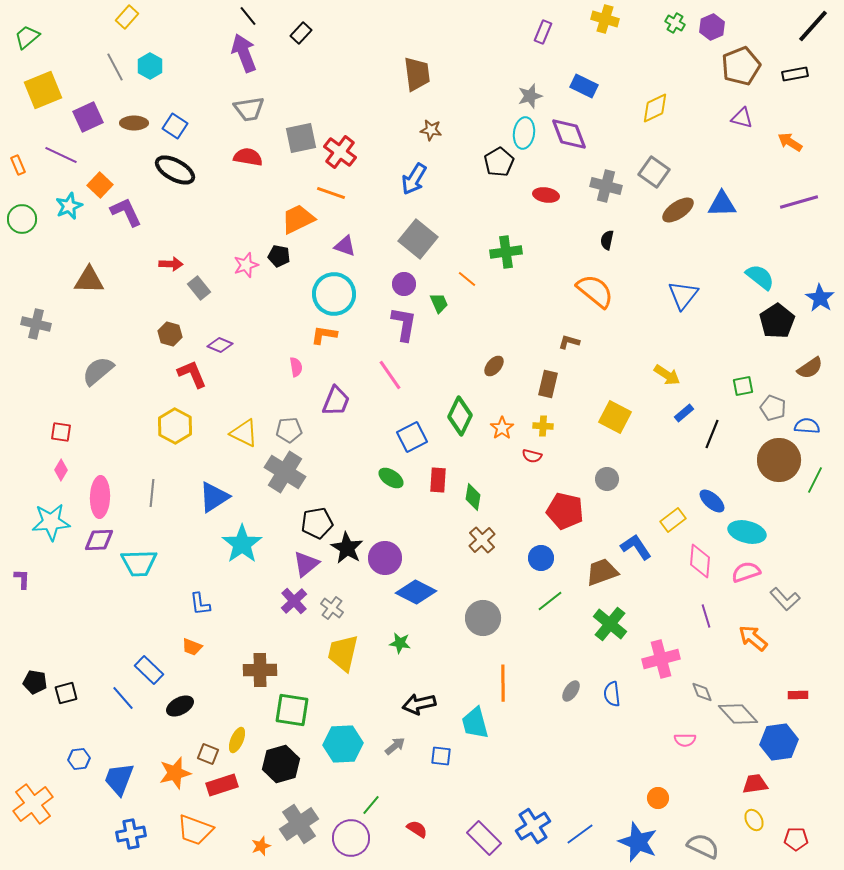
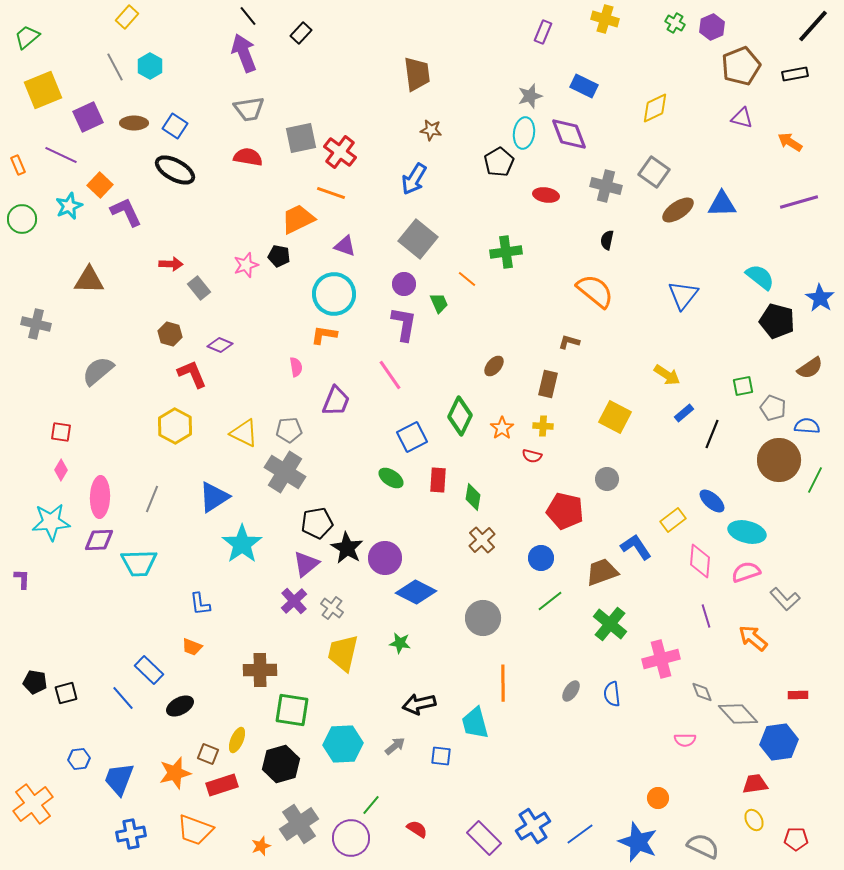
black pentagon at (777, 321): rotated 24 degrees counterclockwise
gray line at (152, 493): moved 6 px down; rotated 16 degrees clockwise
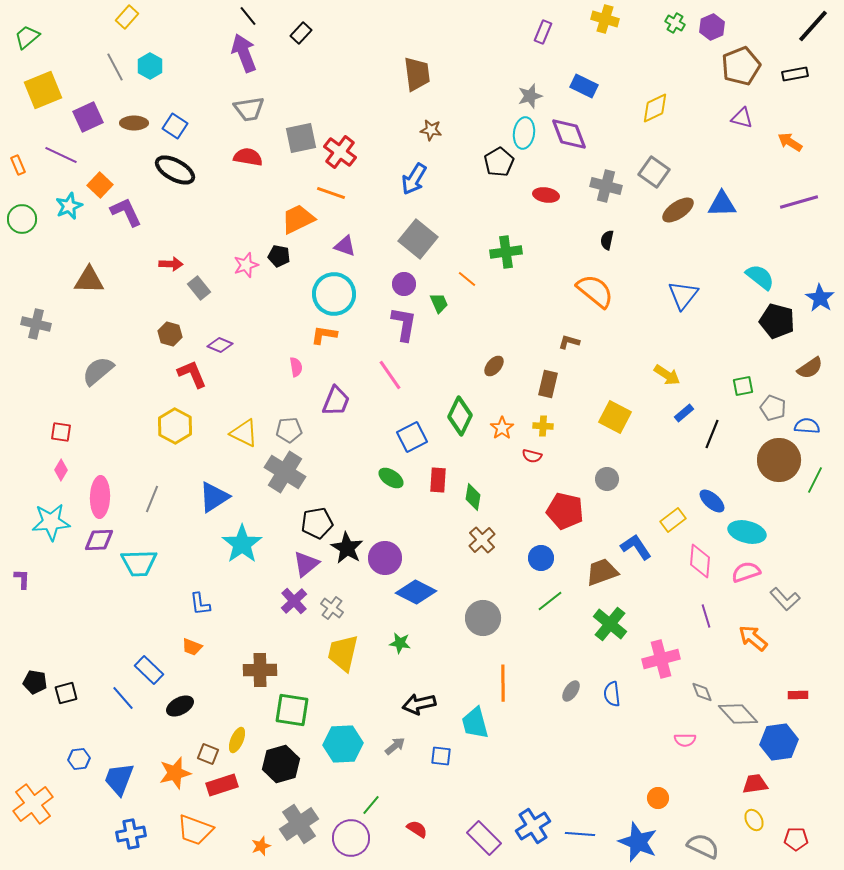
blue line at (580, 834): rotated 40 degrees clockwise
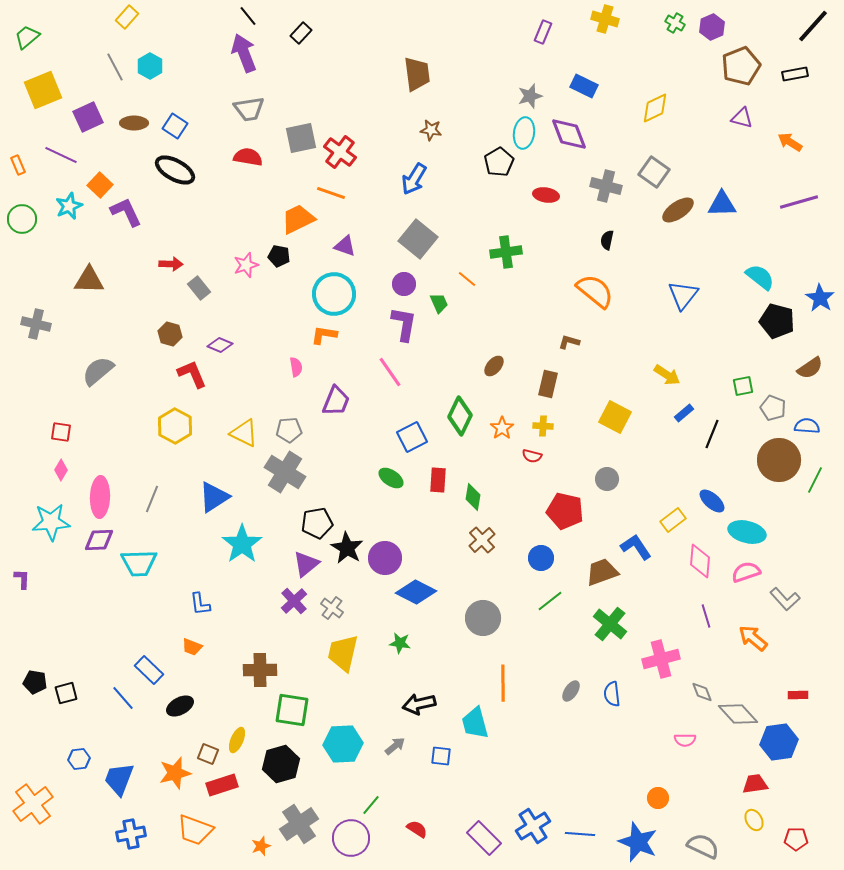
pink line at (390, 375): moved 3 px up
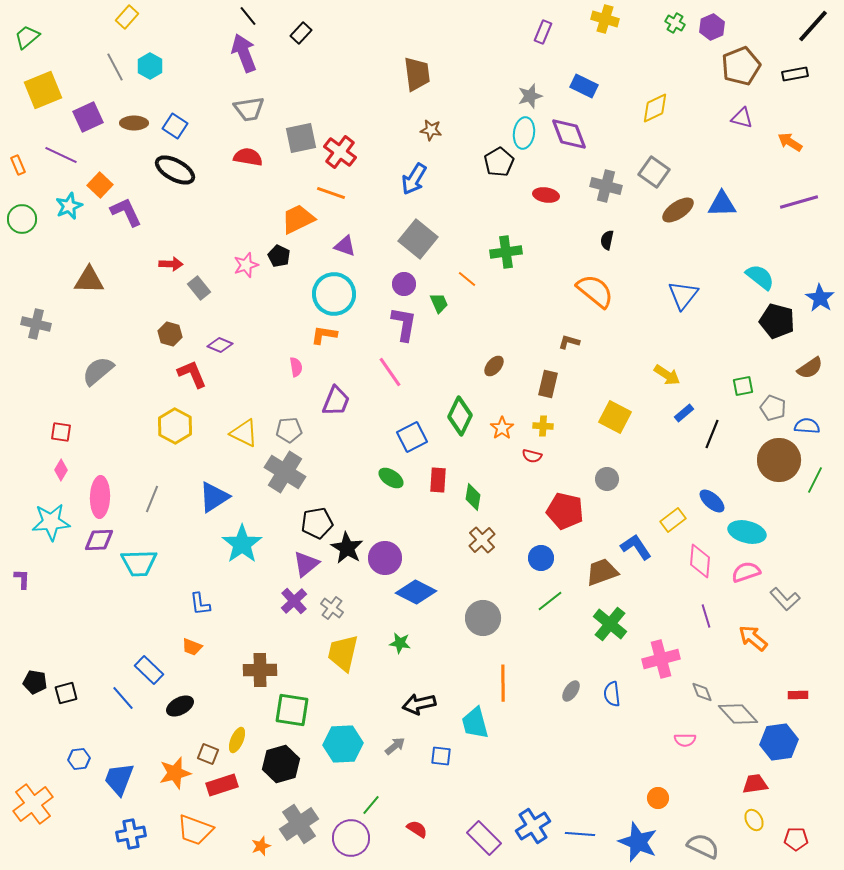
black pentagon at (279, 256): rotated 15 degrees clockwise
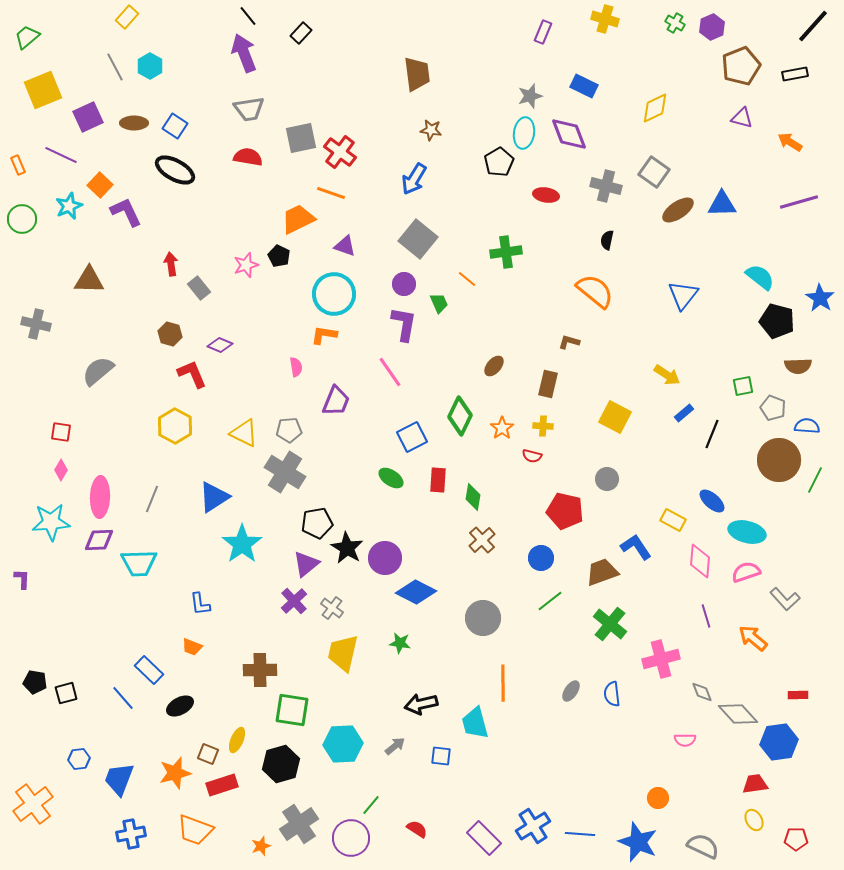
red arrow at (171, 264): rotated 100 degrees counterclockwise
brown semicircle at (810, 368): moved 12 px left, 2 px up; rotated 32 degrees clockwise
yellow rectangle at (673, 520): rotated 65 degrees clockwise
black arrow at (419, 704): moved 2 px right
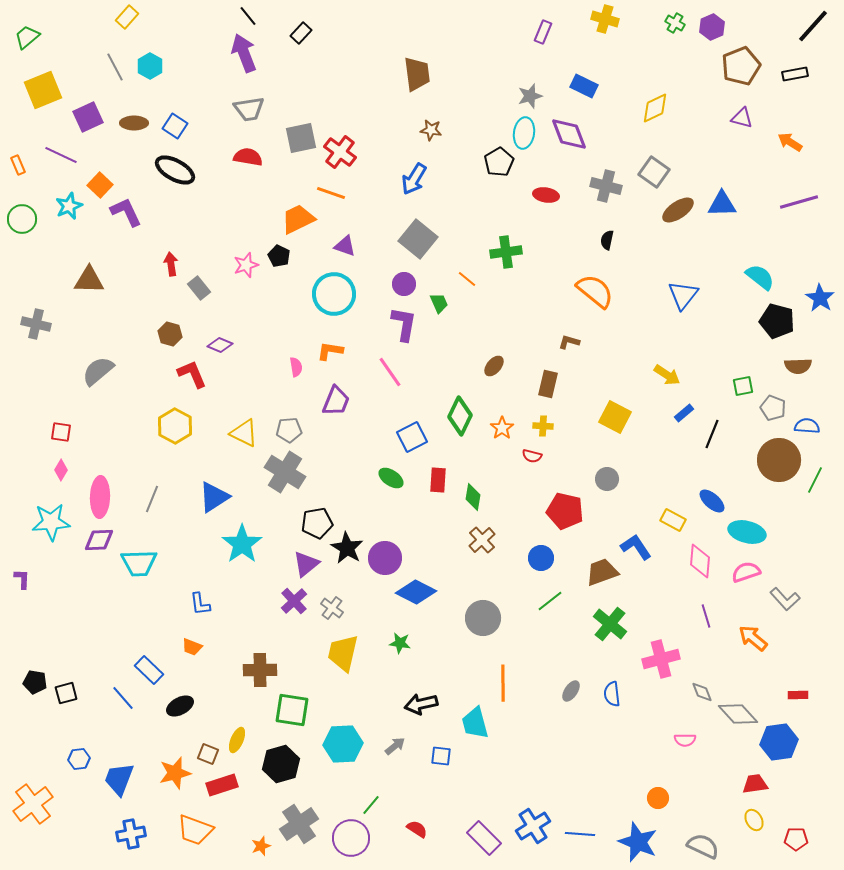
orange L-shape at (324, 335): moved 6 px right, 16 px down
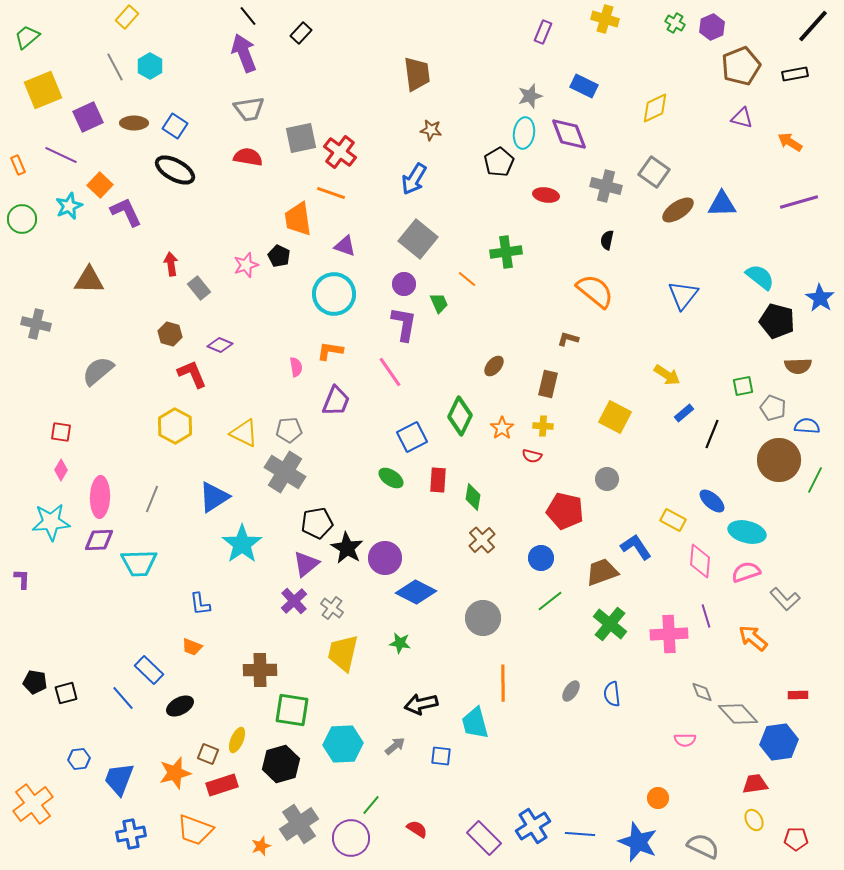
orange trapezoid at (298, 219): rotated 72 degrees counterclockwise
brown L-shape at (569, 342): moved 1 px left, 3 px up
pink cross at (661, 659): moved 8 px right, 25 px up; rotated 12 degrees clockwise
